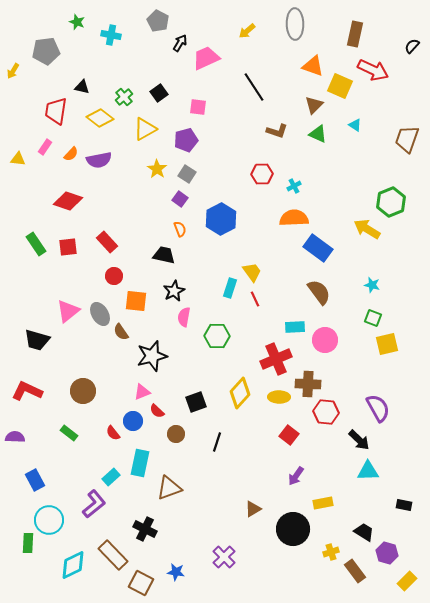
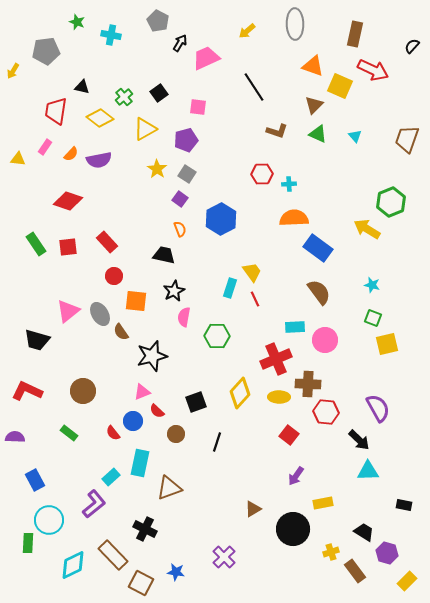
cyan triangle at (355, 125): moved 11 px down; rotated 16 degrees clockwise
cyan cross at (294, 186): moved 5 px left, 2 px up; rotated 24 degrees clockwise
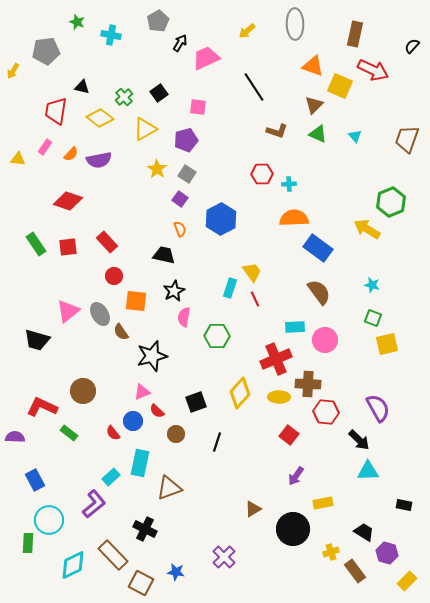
gray pentagon at (158, 21): rotated 15 degrees clockwise
red L-shape at (27, 391): moved 15 px right, 16 px down
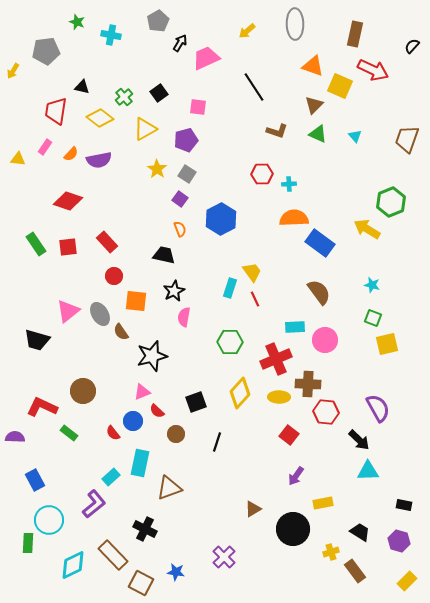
blue rectangle at (318, 248): moved 2 px right, 5 px up
green hexagon at (217, 336): moved 13 px right, 6 px down
black trapezoid at (364, 532): moved 4 px left
purple hexagon at (387, 553): moved 12 px right, 12 px up
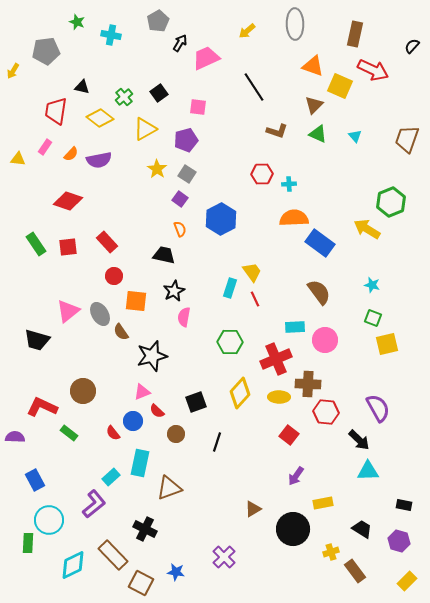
black trapezoid at (360, 532): moved 2 px right, 3 px up
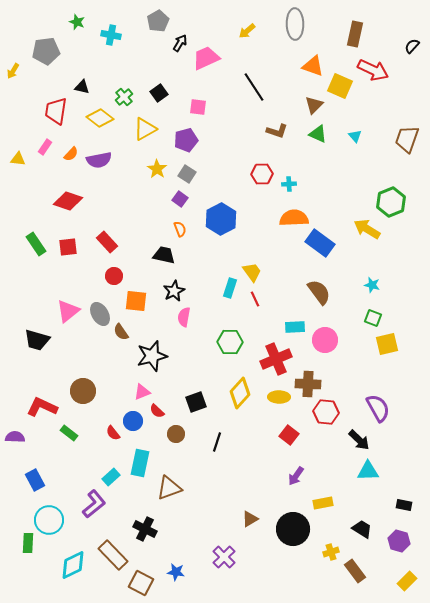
brown triangle at (253, 509): moved 3 px left, 10 px down
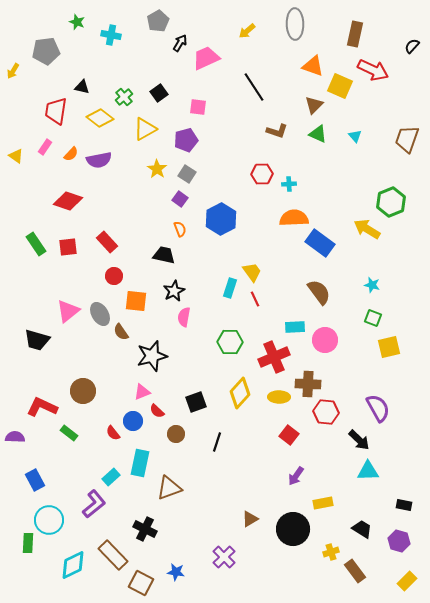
yellow triangle at (18, 159): moved 2 px left, 3 px up; rotated 28 degrees clockwise
yellow square at (387, 344): moved 2 px right, 3 px down
red cross at (276, 359): moved 2 px left, 2 px up
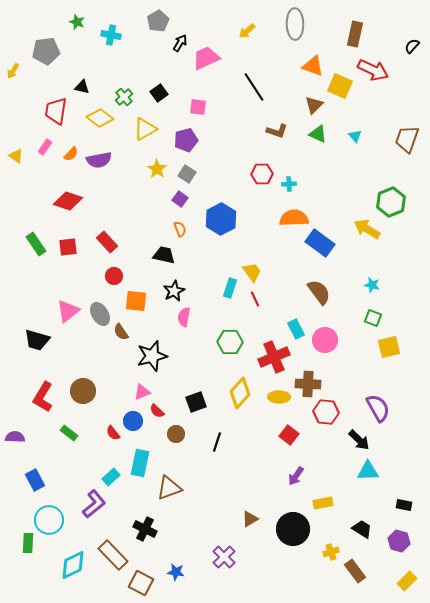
cyan rectangle at (295, 327): moved 1 px right, 2 px down; rotated 66 degrees clockwise
red L-shape at (42, 407): moved 1 px right, 10 px up; rotated 84 degrees counterclockwise
